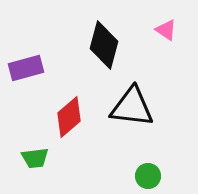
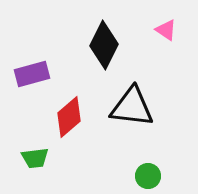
black diamond: rotated 12 degrees clockwise
purple rectangle: moved 6 px right, 6 px down
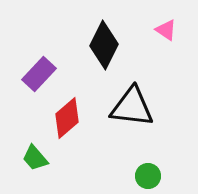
purple rectangle: moved 7 px right; rotated 32 degrees counterclockwise
red diamond: moved 2 px left, 1 px down
green trapezoid: rotated 56 degrees clockwise
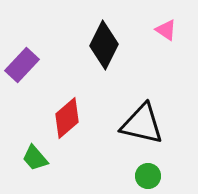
purple rectangle: moved 17 px left, 9 px up
black triangle: moved 10 px right, 17 px down; rotated 6 degrees clockwise
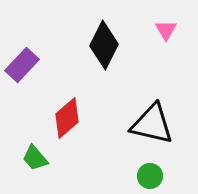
pink triangle: rotated 25 degrees clockwise
black triangle: moved 10 px right
green circle: moved 2 px right
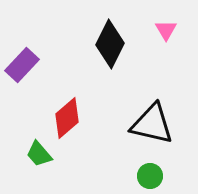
black diamond: moved 6 px right, 1 px up
green trapezoid: moved 4 px right, 4 px up
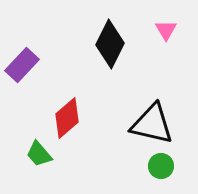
green circle: moved 11 px right, 10 px up
